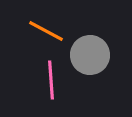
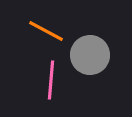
pink line: rotated 9 degrees clockwise
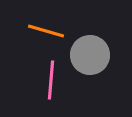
orange line: rotated 12 degrees counterclockwise
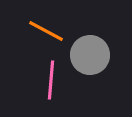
orange line: rotated 12 degrees clockwise
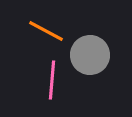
pink line: moved 1 px right
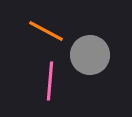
pink line: moved 2 px left, 1 px down
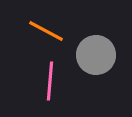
gray circle: moved 6 px right
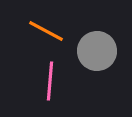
gray circle: moved 1 px right, 4 px up
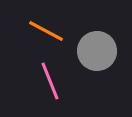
pink line: rotated 27 degrees counterclockwise
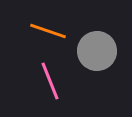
orange line: moved 2 px right; rotated 9 degrees counterclockwise
